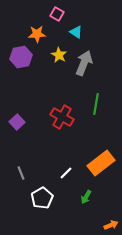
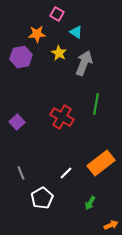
yellow star: moved 2 px up
green arrow: moved 4 px right, 6 px down
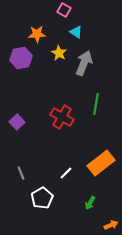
pink square: moved 7 px right, 4 px up
purple hexagon: moved 1 px down
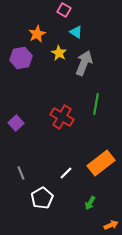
orange star: rotated 24 degrees counterclockwise
purple square: moved 1 px left, 1 px down
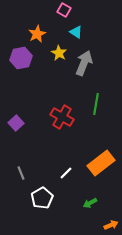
green arrow: rotated 32 degrees clockwise
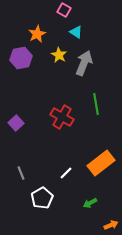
yellow star: moved 2 px down
green line: rotated 20 degrees counterclockwise
